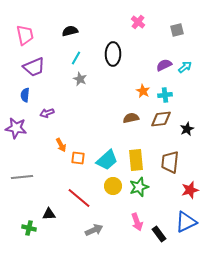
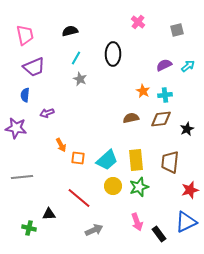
cyan arrow: moved 3 px right, 1 px up
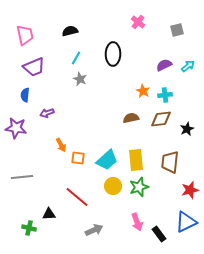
red line: moved 2 px left, 1 px up
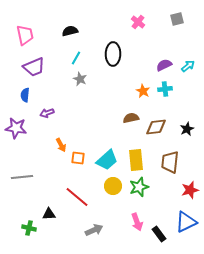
gray square: moved 11 px up
cyan cross: moved 6 px up
brown diamond: moved 5 px left, 8 px down
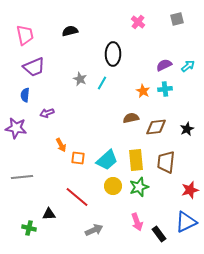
cyan line: moved 26 px right, 25 px down
brown trapezoid: moved 4 px left
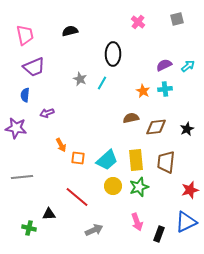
black rectangle: rotated 56 degrees clockwise
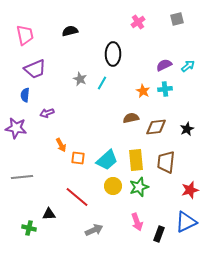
pink cross: rotated 16 degrees clockwise
purple trapezoid: moved 1 px right, 2 px down
